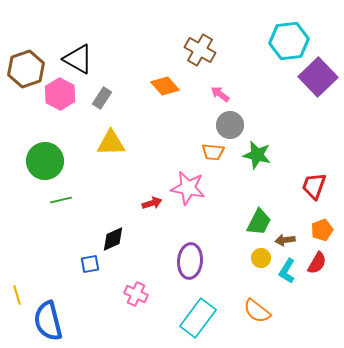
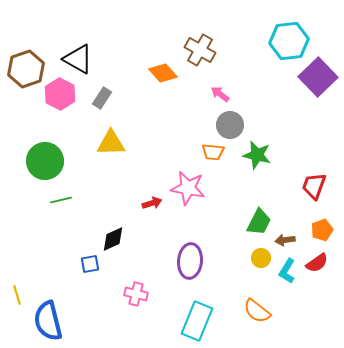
orange diamond: moved 2 px left, 13 px up
red semicircle: rotated 25 degrees clockwise
pink cross: rotated 10 degrees counterclockwise
cyan rectangle: moved 1 px left, 3 px down; rotated 15 degrees counterclockwise
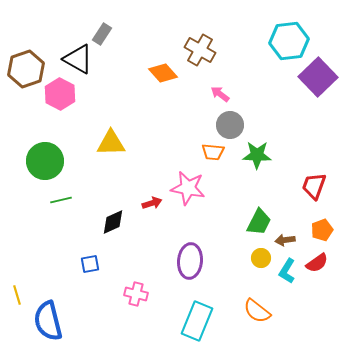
gray rectangle: moved 64 px up
green star: rotated 12 degrees counterclockwise
black diamond: moved 17 px up
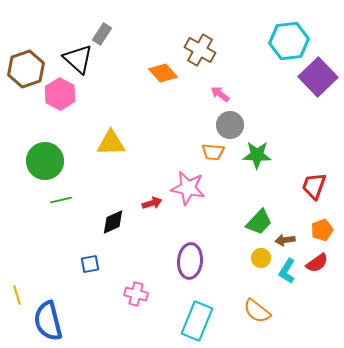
black triangle: rotated 12 degrees clockwise
green trapezoid: rotated 16 degrees clockwise
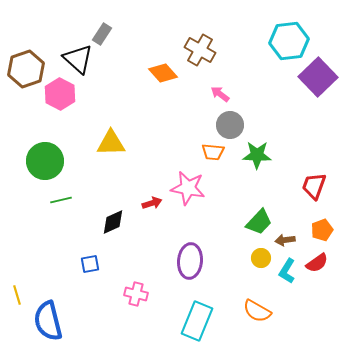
orange semicircle: rotated 8 degrees counterclockwise
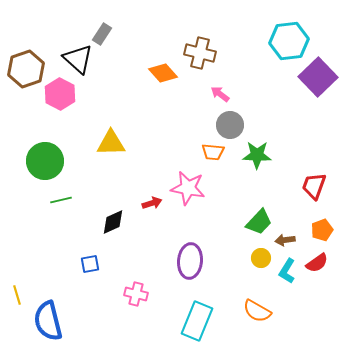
brown cross: moved 3 px down; rotated 16 degrees counterclockwise
